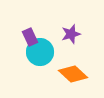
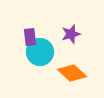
purple rectangle: rotated 18 degrees clockwise
orange diamond: moved 1 px left, 1 px up
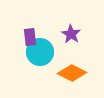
purple star: rotated 24 degrees counterclockwise
orange diamond: rotated 16 degrees counterclockwise
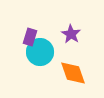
purple rectangle: rotated 24 degrees clockwise
orange diamond: moved 1 px right; rotated 44 degrees clockwise
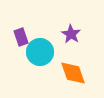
purple rectangle: moved 9 px left; rotated 36 degrees counterclockwise
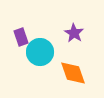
purple star: moved 3 px right, 1 px up
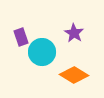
cyan circle: moved 2 px right
orange diamond: moved 1 px right, 2 px down; rotated 40 degrees counterclockwise
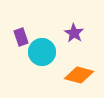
orange diamond: moved 5 px right; rotated 16 degrees counterclockwise
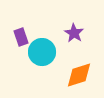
orange diamond: rotated 32 degrees counterclockwise
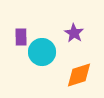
purple rectangle: rotated 18 degrees clockwise
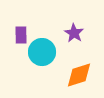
purple rectangle: moved 2 px up
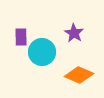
purple rectangle: moved 2 px down
orange diamond: rotated 40 degrees clockwise
